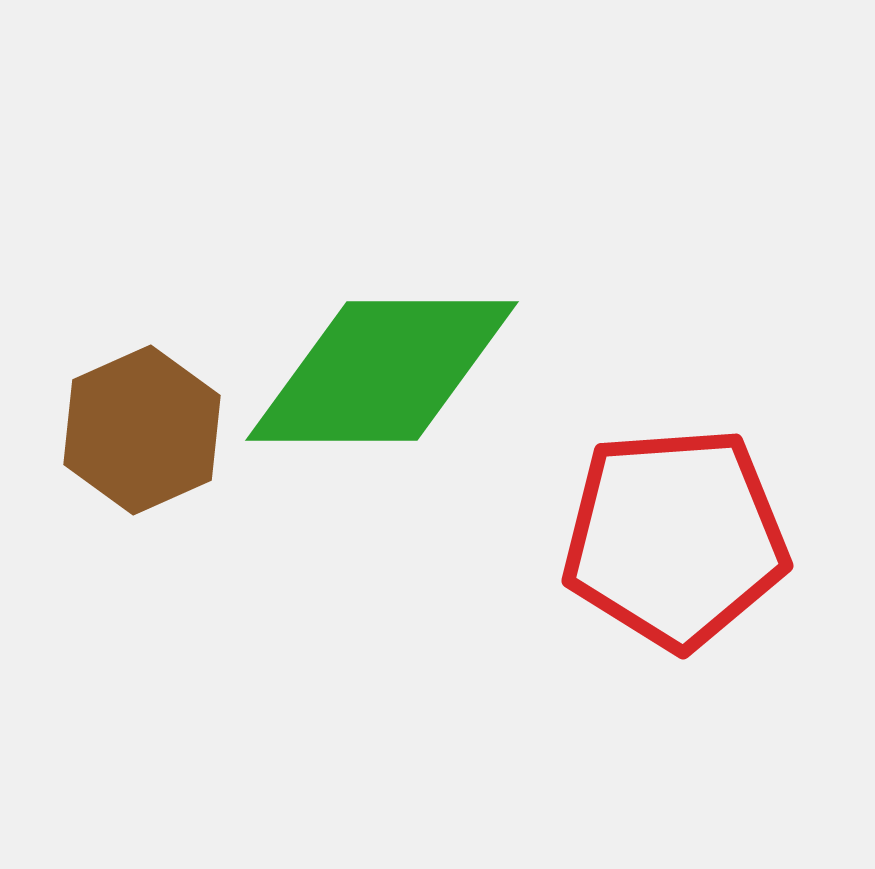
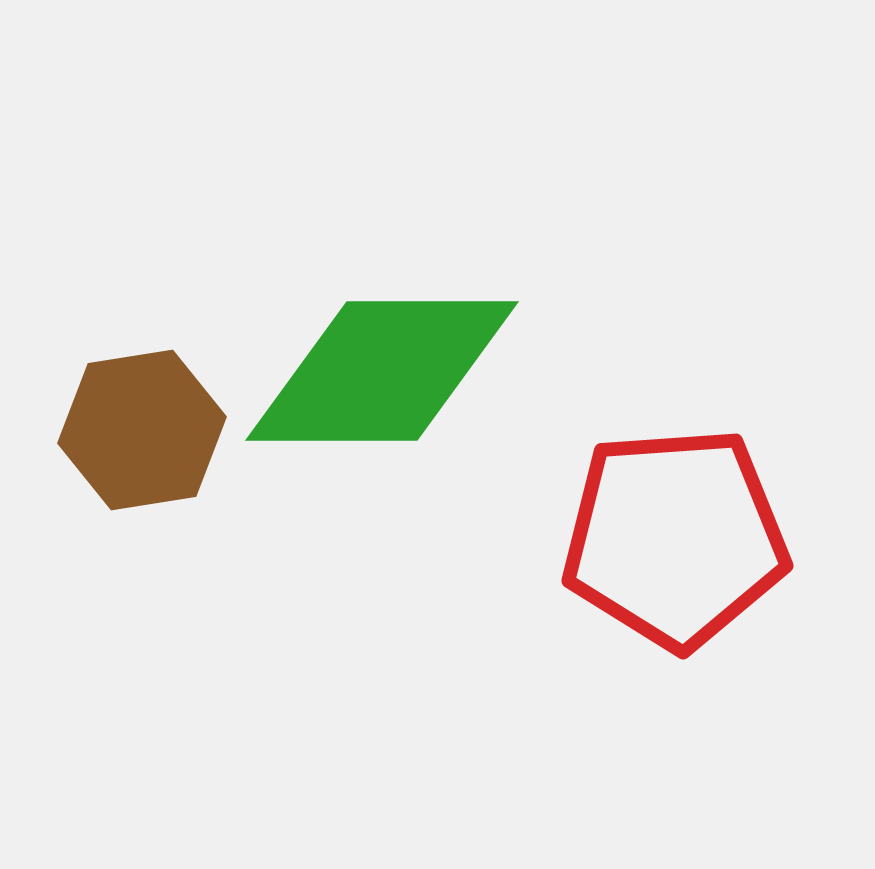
brown hexagon: rotated 15 degrees clockwise
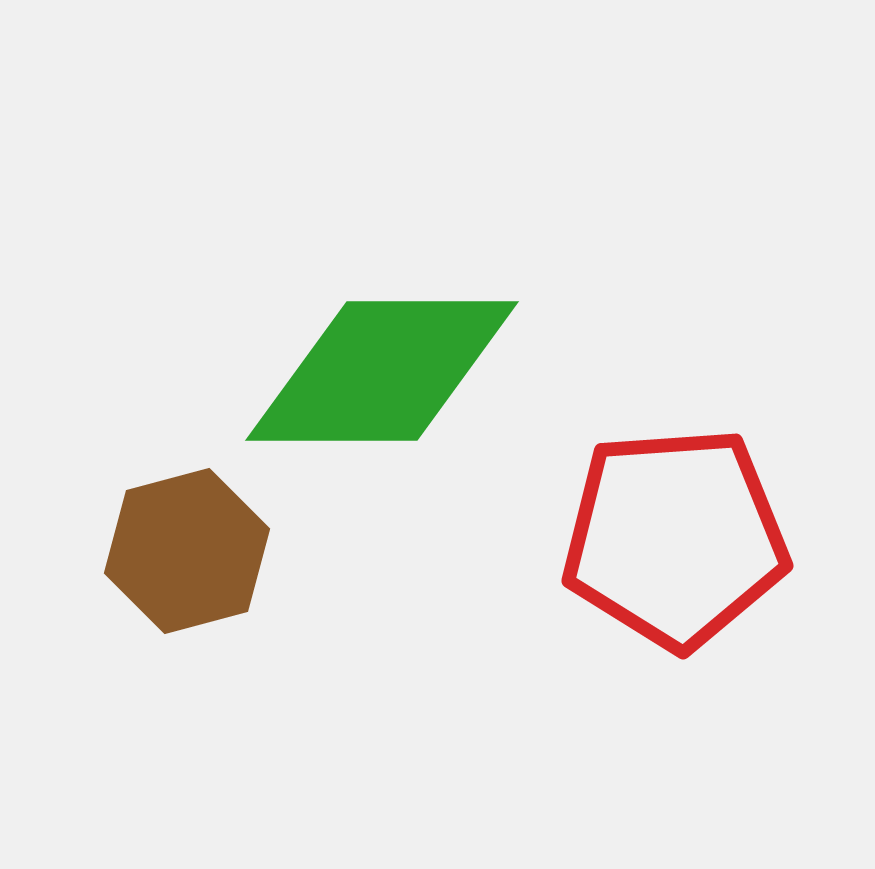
brown hexagon: moved 45 px right, 121 px down; rotated 6 degrees counterclockwise
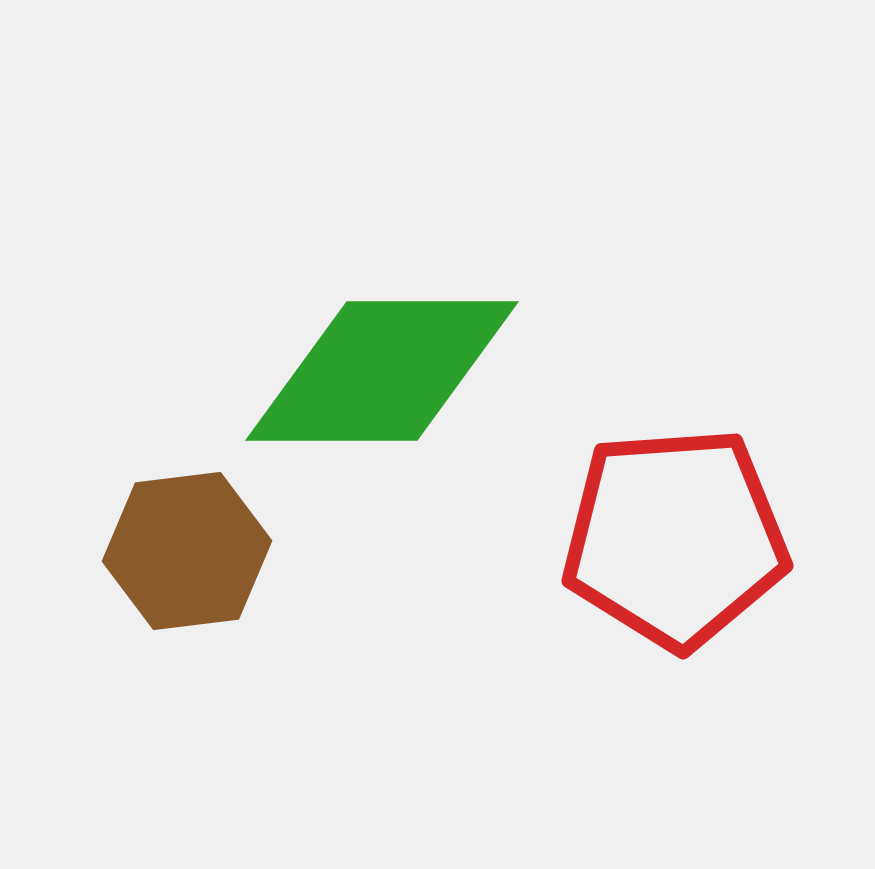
brown hexagon: rotated 8 degrees clockwise
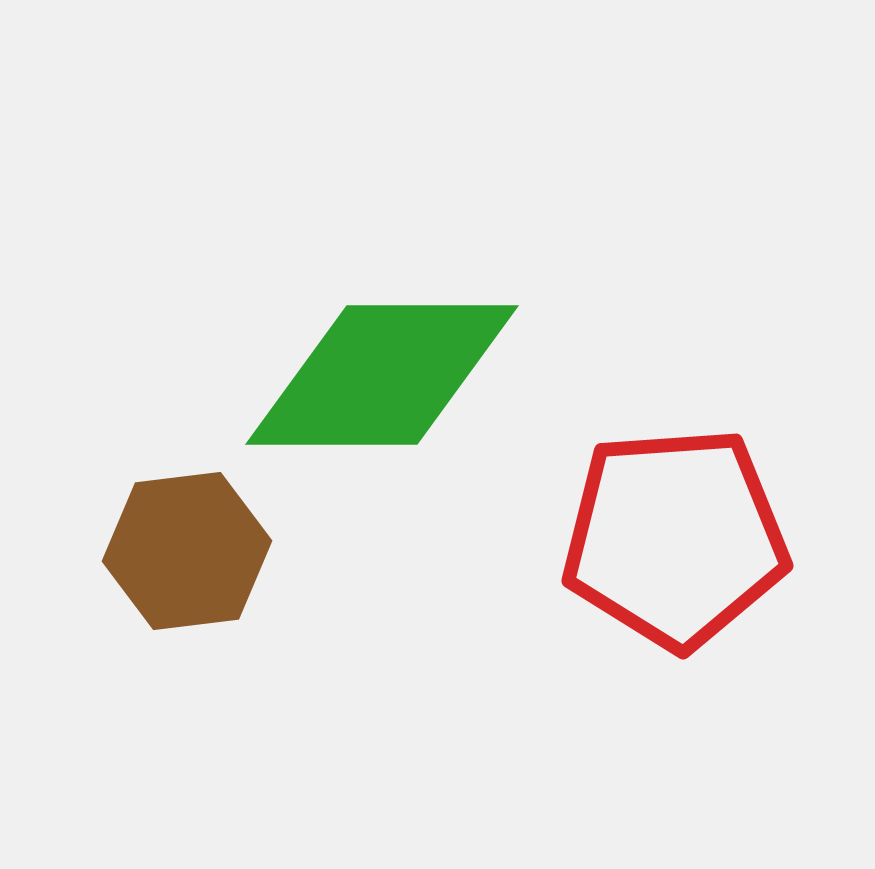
green diamond: moved 4 px down
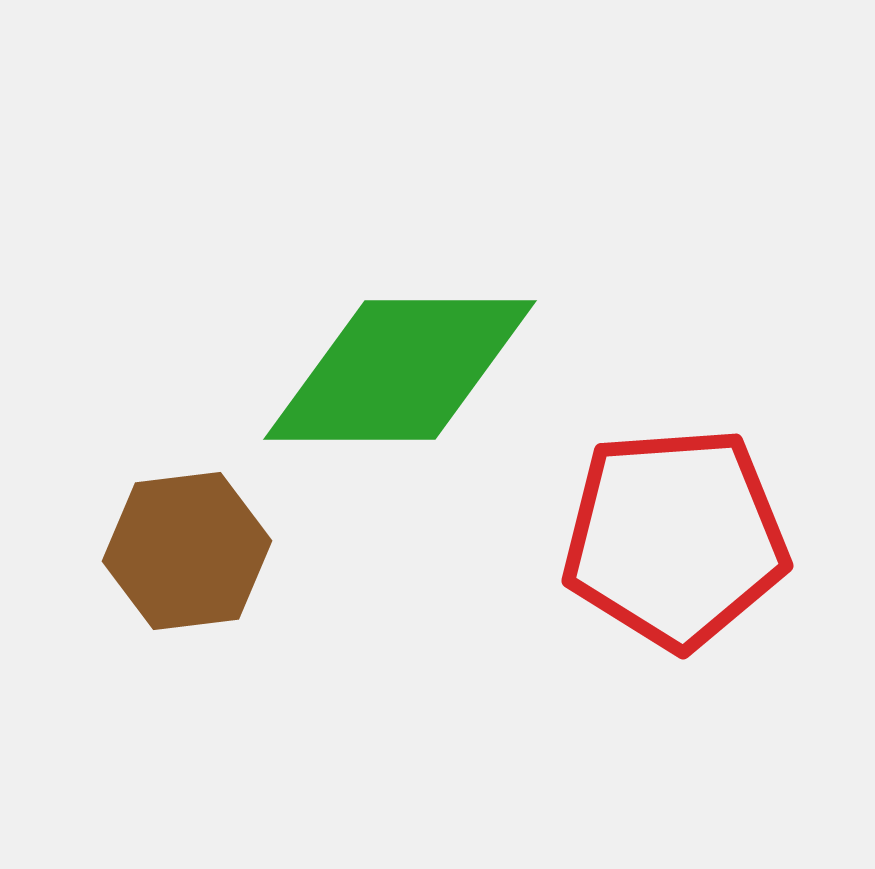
green diamond: moved 18 px right, 5 px up
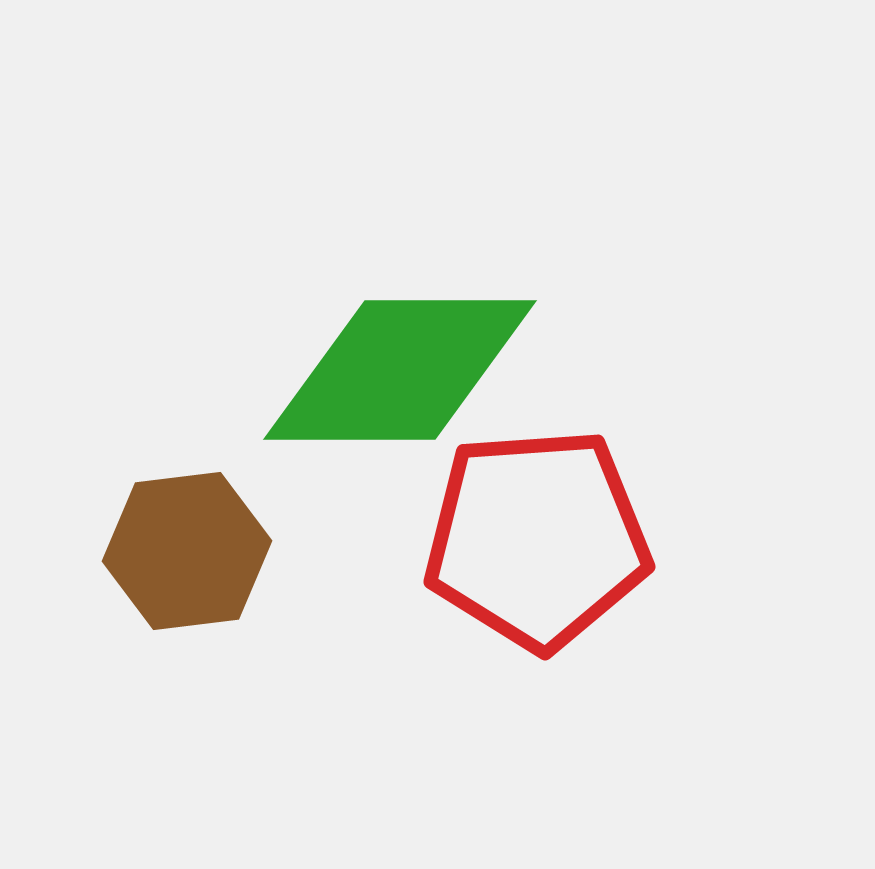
red pentagon: moved 138 px left, 1 px down
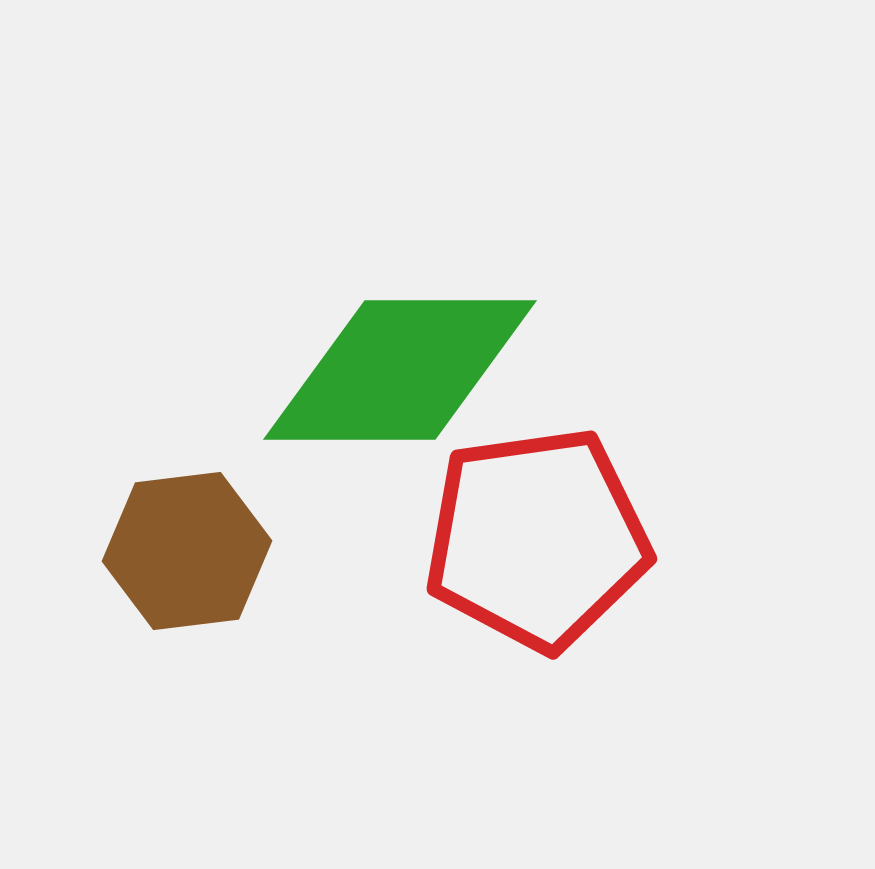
red pentagon: rotated 4 degrees counterclockwise
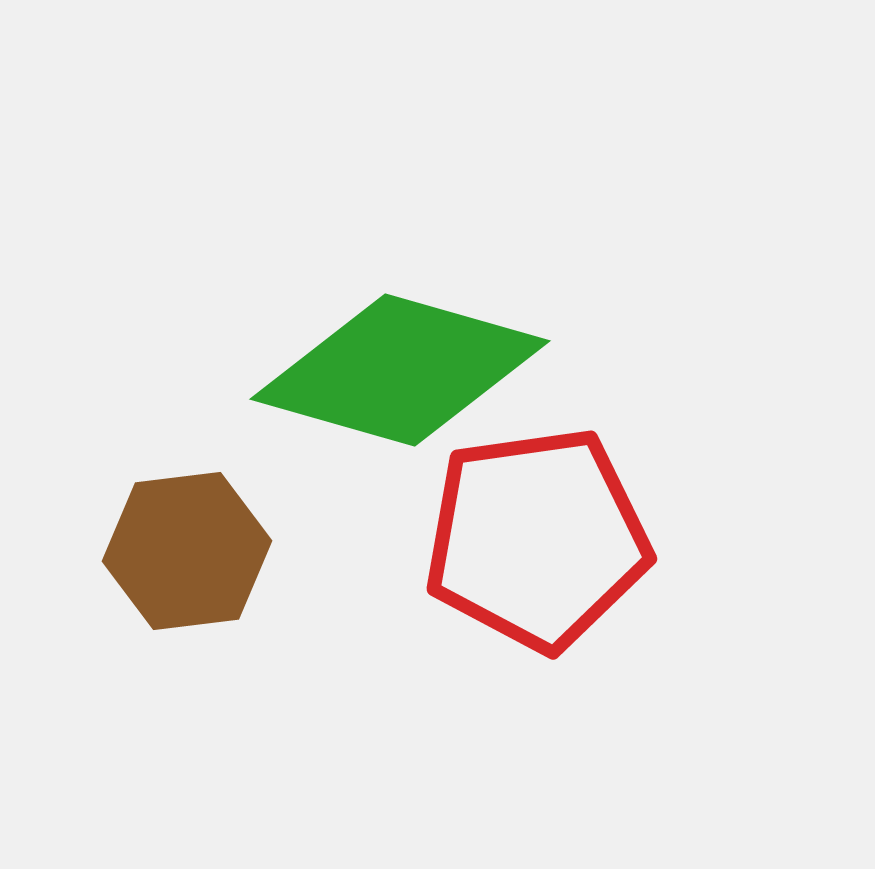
green diamond: rotated 16 degrees clockwise
